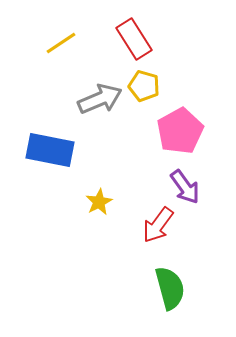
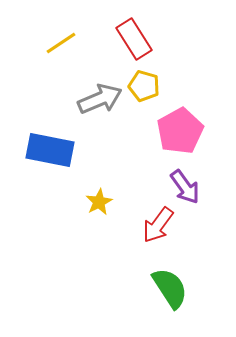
green semicircle: rotated 18 degrees counterclockwise
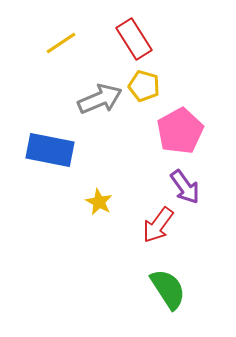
yellow star: rotated 16 degrees counterclockwise
green semicircle: moved 2 px left, 1 px down
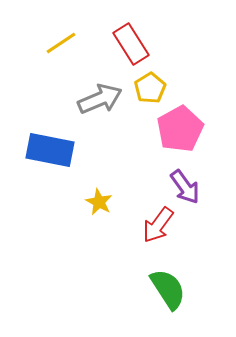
red rectangle: moved 3 px left, 5 px down
yellow pentagon: moved 6 px right, 2 px down; rotated 24 degrees clockwise
pink pentagon: moved 2 px up
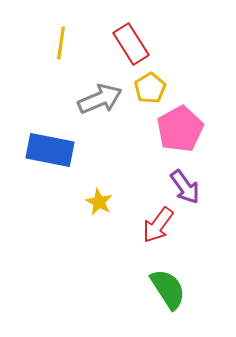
yellow line: rotated 48 degrees counterclockwise
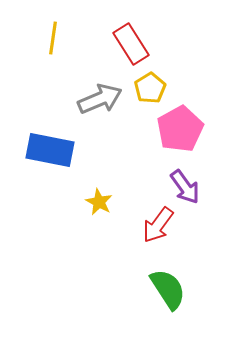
yellow line: moved 8 px left, 5 px up
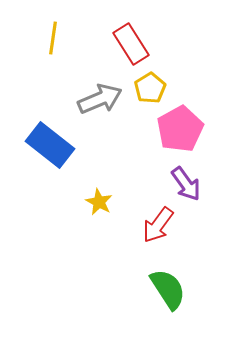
blue rectangle: moved 5 px up; rotated 27 degrees clockwise
purple arrow: moved 1 px right, 3 px up
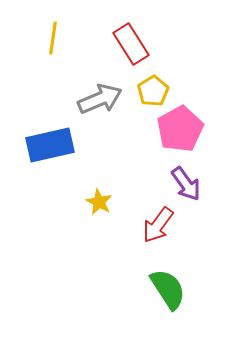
yellow pentagon: moved 3 px right, 3 px down
blue rectangle: rotated 51 degrees counterclockwise
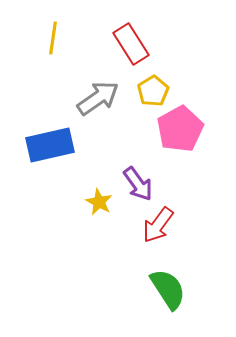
gray arrow: moved 2 px left, 1 px up; rotated 12 degrees counterclockwise
purple arrow: moved 48 px left
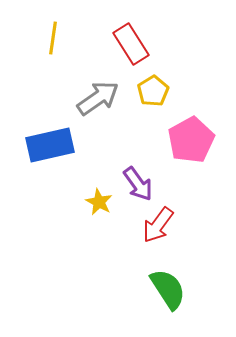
pink pentagon: moved 11 px right, 11 px down
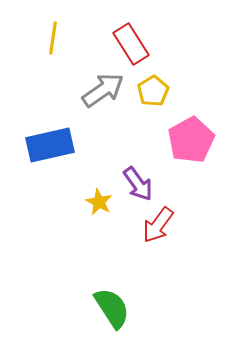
gray arrow: moved 5 px right, 8 px up
green semicircle: moved 56 px left, 19 px down
